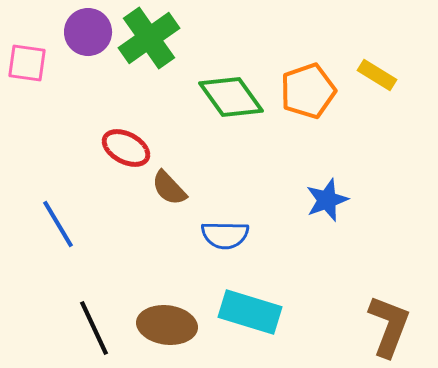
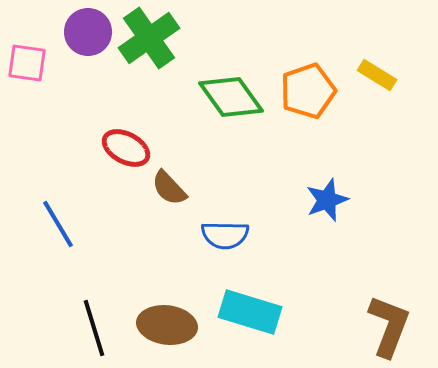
black line: rotated 8 degrees clockwise
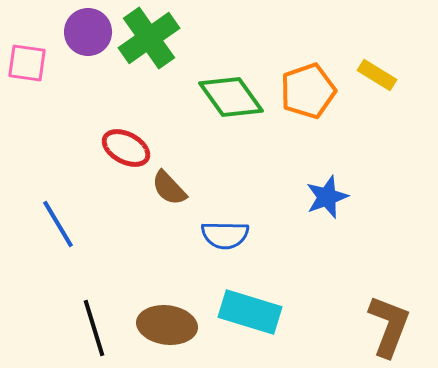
blue star: moved 3 px up
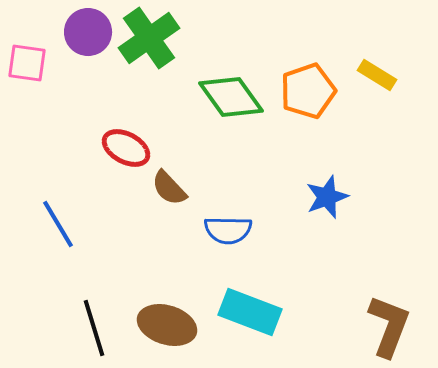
blue semicircle: moved 3 px right, 5 px up
cyan rectangle: rotated 4 degrees clockwise
brown ellipse: rotated 10 degrees clockwise
